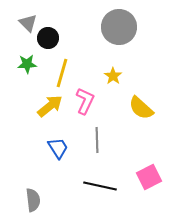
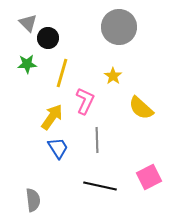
yellow arrow: moved 2 px right, 11 px down; rotated 16 degrees counterclockwise
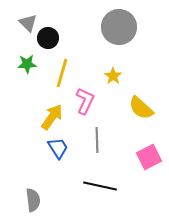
pink square: moved 20 px up
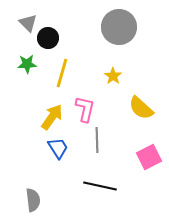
pink L-shape: moved 8 px down; rotated 12 degrees counterclockwise
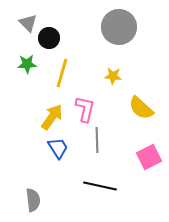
black circle: moved 1 px right
yellow star: rotated 30 degrees counterclockwise
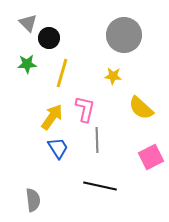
gray circle: moved 5 px right, 8 px down
pink square: moved 2 px right
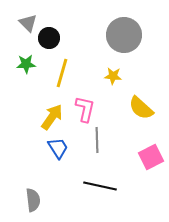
green star: moved 1 px left
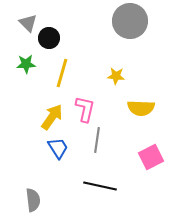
gray circle: moved 6 px right, 14 px up
yellow star: moved 3 px right
yellow semicircle: rotated 40 degrees counterclockwise
gray line: rotated 10 degrees clockwise
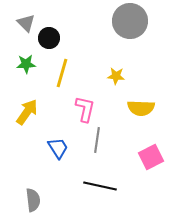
gray triangle: moved 2 px left
yellow arrow: moved 25 px left, 5 px up
